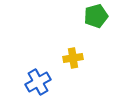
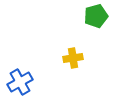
blue cross: moved 18 px left
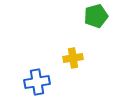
blue cross: moved 17 px right; rotated 20 degrees clockwise
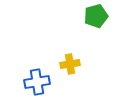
yellow cross: moved 3 px left, 6 px down
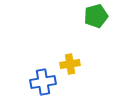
blue cross: moved 6 px right
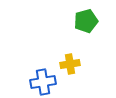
green pentagon: moved 10 px left, 5 px down
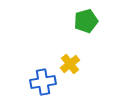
yellow cross: rotated 30 degrees counterclockwise
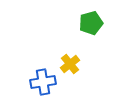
green pentagon: moved 5 px right, 2 px down
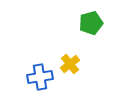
blue cross: moved 3 px left, 5 px up
